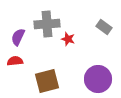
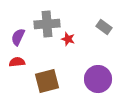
red semicircle: moved 2 px right, 1 px down
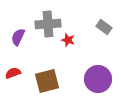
gray cross: moved 1 px right
red star: moved 1 px down
red semicircle: moved 4 px left, 11 px down; rotated 14 degrees counterclockwise
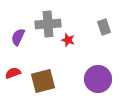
gray rectangle: rotated 35 degrees clockwise
brown square: moved 4 px left
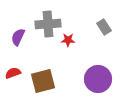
gray rectangle: rotated 14 degrees counterclockwise
red star: rotated 16 degrees counterclockwise
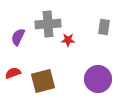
gray rectangle: rotated 42 degrees clockwise
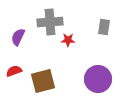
gray cross: moved 2 px right, 2 px up
red semicircle: moved 1 px right, 2 px up
